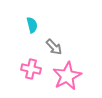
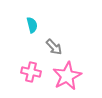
pink cross: moved 3 px down
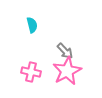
gray arrow: moved 11 px right, 4 px down
pink star: moved 5 px up
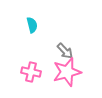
pink star: moved 1 px down; rotated 12 degrees clockwise
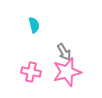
cyan semicircle: moved 2 px right
gray arrow: moved 1 px left, 1 px down; rotated 12 degrees clockwise
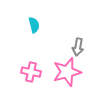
gray arrow: moved 14 px right, 5 px up; rotated 42 degrees clockwise
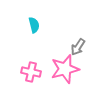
gray arrow: rotated 24 degrees clockwise
pink star: moved 2 px left, 3 px up
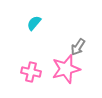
cyan semicircle: moved 2 px up; rotated 126 degrees counterclockwise
pink star: moved 1 px right
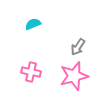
cyan semicircle: moved 1 px left, 1 px down; rotated 28 degrees clockwise
pink star: moved 8 px right, 7 px down
